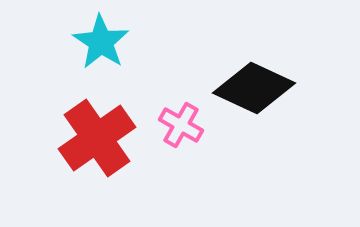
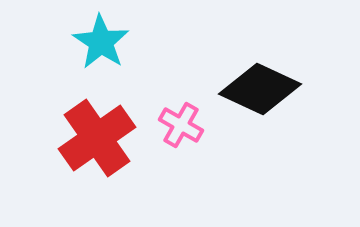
black diamond: moved 6 px right, 1 px down
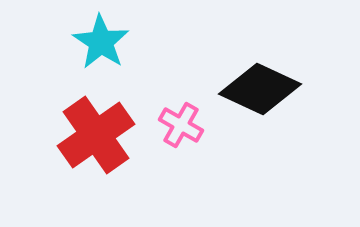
red cross: moved 1 px left, 3 px up
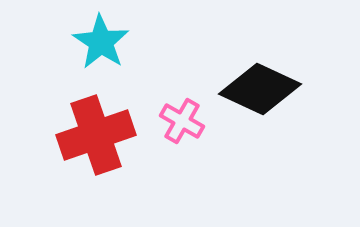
pink cross: moved 1 px right, 4 px up
red cross: rotated 16 degrees clockwise
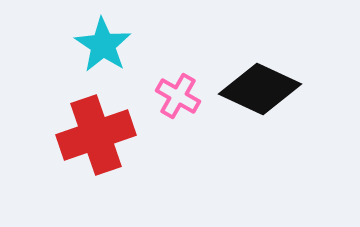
cyan star: moved 2 px right, 3 px down
pink cross: moved 4 px left, 25 px up
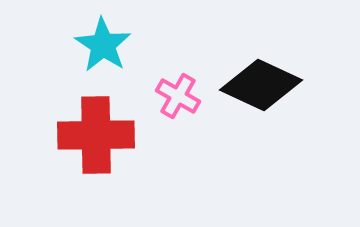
black diamond: moved 1 px right, 4 px up
red cross: rotated 18 degrees clockwise
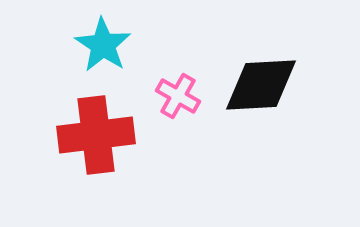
black diamond: rotated 28 degrees counterclockwise
red cross: rotated 6 degrees counterclockwise
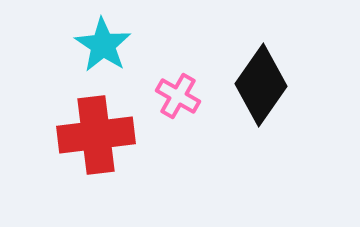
black diamond: rotated 52 degrees counterclockwise
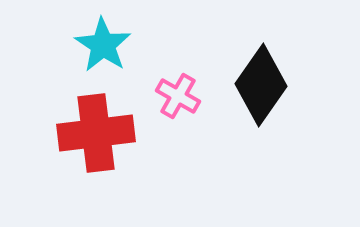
red cross: moved 2 px up
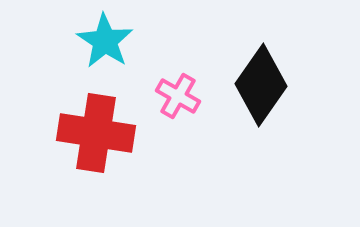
cyan star: moved 2 px right, 4 px up
red cross: rotated 16 degrees clockwise
